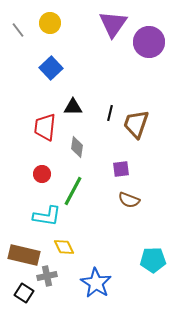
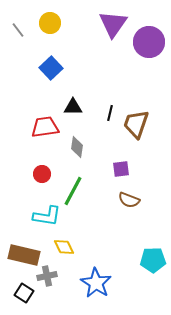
red trapezoid: rotated 76 degrees clockwise
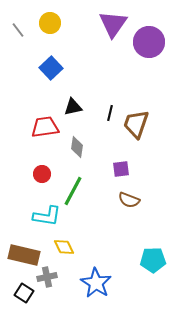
black triangle: rotated 12 degrees counterclockwise
gray cross: moved 1 px down
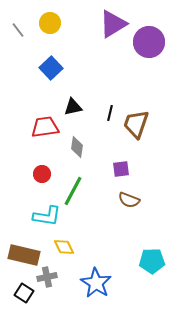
purple triangle: rotated 24 degrees clockwise
cyan pentagon: moved 1 px left, 1 px down
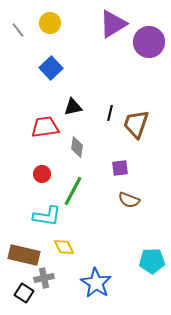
purple square: moved 1 px left, 1 px up
gray cross: moved 3 px left, 1 px down
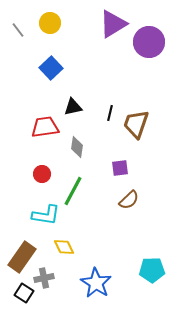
brown semicircle: rotated 65 degrees counterclockwise
cyan L-shape: moved 1 px left, 1 px up
brown rectangle: moved 2 px left, 2 px down; rotated 68 degrees counterclockwise
cyan pentagon: moved 9 px down
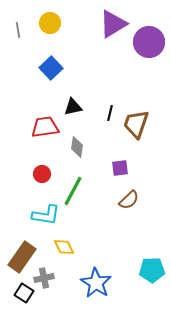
gray line: rotated 28 degrees clockwise
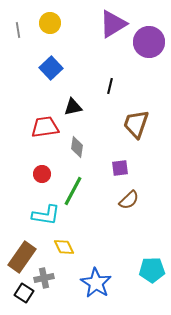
black line: moved 27 px up
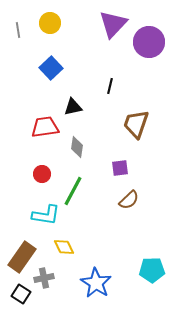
purple triangle: rotated 16 degrees counterclockwise
black square: moved 3 px left, 1 px down
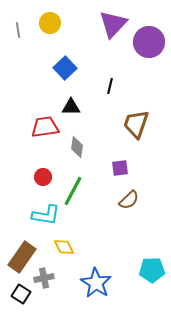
blue square: moved 14 px right
black triangle: moved 2 px left; rotated 12 degrees clockwise
red circle: moved 1 px right, 3 px down
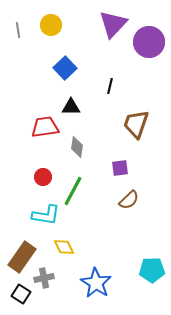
yellow circle: moved 1 px right, 2 px down
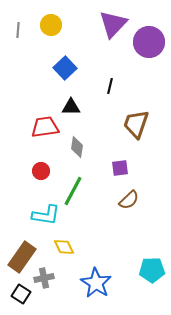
gray line: rotated 14 degrees clockwise
red circle: moved 2 px left, 6 px up
